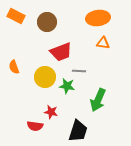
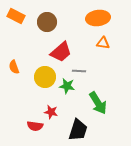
red trapezoid: rotated 20 degrees counterclockwise
green arrow: moved 3 px down; rotated 55 degrees counterclockwise
black trapezoid: moved 1 px up
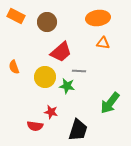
green arrow: moved 12 px right; rotated 70 degrees clockwise
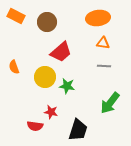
gray line: moved 25 px right, 5 px up
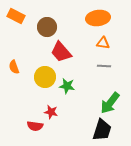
brown circle: moved 5 px down
red trapezoid: rotated 90 degrees clockwise
black trapezoid: moved 24 px right
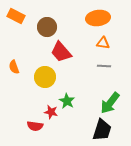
green star: moved 15 px down; rotated 21 degrees clockwise
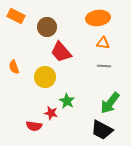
red star: moved 1 px down
red semicircle: moved 1 px left
black trapezoid: rotated 100 degrees clockwise
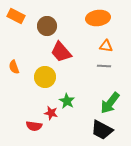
brown circle: moved 1 px up
orange triangle: moved 3 px right, 3 px down
